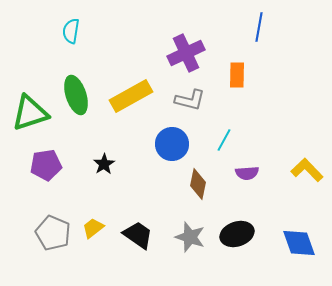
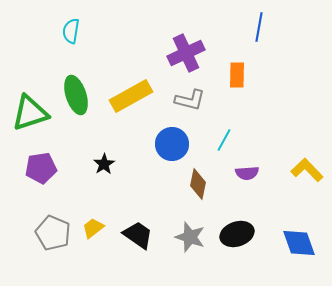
purple pentagon: moved 5 px left, 3 px down
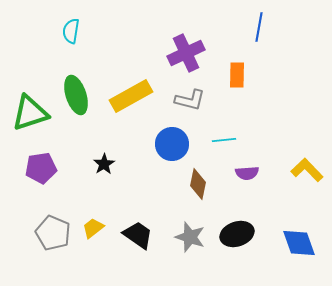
cyan line: rotated 55 degrees clockwise
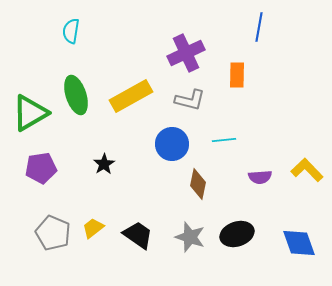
green triangle: rotated 12 degrees counterclockwise
purple semicircle: moved 13 px right, 4 px down
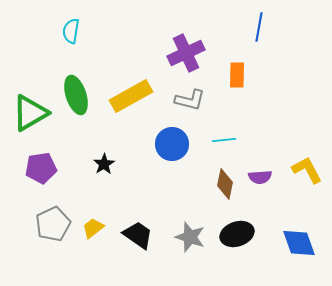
yellow L-shape: rotated 16 degrees clockwise
brown diamond: moved 27 px right
gray pentagon: moved 9 px up; rotated 24 degrees clockwise
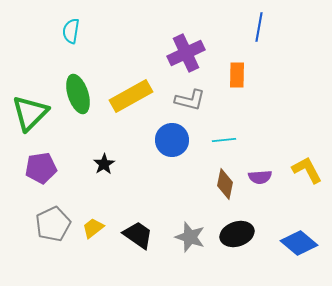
green ellipse: moved 2 px right, 1 px up
green triangle: rotated 15 degrees counterclockwise
blue circle: moved 4 px up
blue diamond: rotated 30 degrees counterclockwise
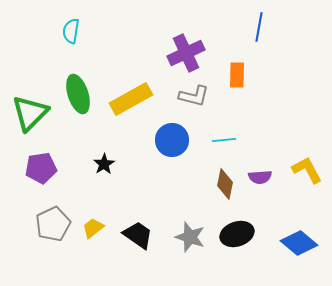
yellow rectangle: moved 3 px down
gray L-shape: moved 4 px right, 4 px up
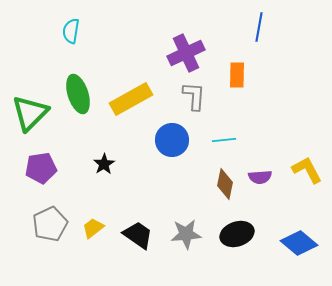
gray L-shape: rotated 100 degrees counterclockwise
gray pentagon: moved 3 px left
gray star: moved 4 px left, 3 px up; rotated 24 degrees counterclockwise
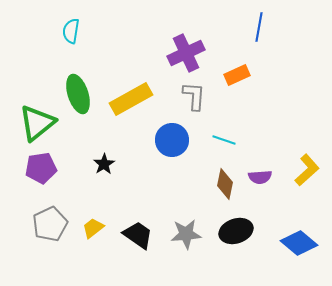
orange rectangle: rotated 65 degrees clockwise
green triangle: moved 7 px right, 10 px down; rotated 6 degrees clockwise
cyan line: rotated 25 degrees clockwise
yellow L-shape: rotated 76 degrees clockwise
black ellipse: moved 1 px left, 3 px up
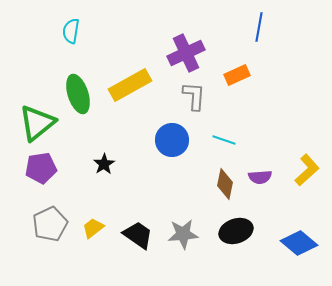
yellow rectangle: moved 1 px left, 14 px up
gray star: moved 3 px left
